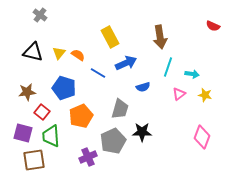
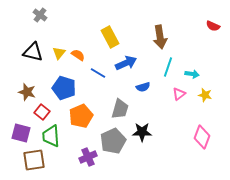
brown star: rotated 24 degrees clockwise
purple square: moved 2 px left
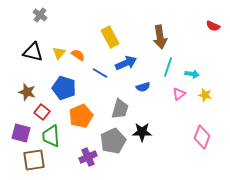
blue line: moved 2 px right
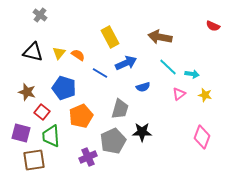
brown arrow: rotated 110 degrees clockwise
cyan line: rotated 66 degrees counterclockwise
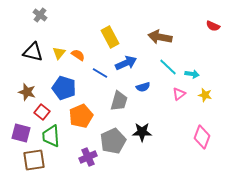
gray trapezoid: moved 1 px left, 8 px up
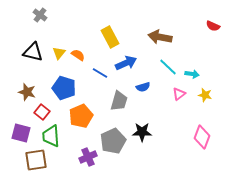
brown square: moved 2 px right
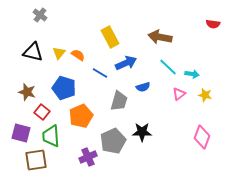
red semicircle: moved 2 px up; rotated 16 degrees counterclockwise
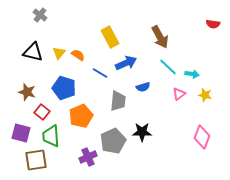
brown arrow: rotated 130 degrees counterclockwise
gray trapezoid: moved 1 px left; rotated 10 degrees counterclockwise
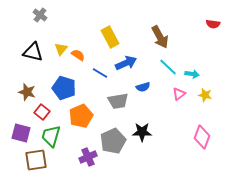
yellow triangle: moved 2 px right, 4 px up
gray trapezoid: rotated 75 degrees clockwise
green trapezoid: rotated 20 degrees clockwise
